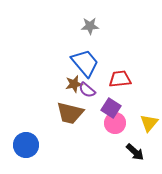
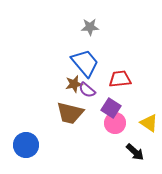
gray star: moved 1 px down
yellow triangle: rotated 36 degrees counterclockwise
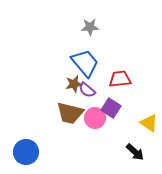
pink circle: moved 20 px left, 5 px up
blue circle: moved 7 px down
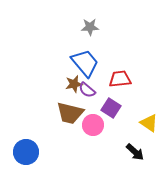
pink circle: moved 2 px left, 7 px down
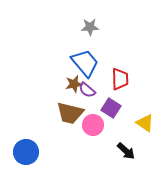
red trapezoid: rotated 95 degrees clockwise
yellow triangle: moved 4 px left
black arrow: moved 9 px left, 1 px up
